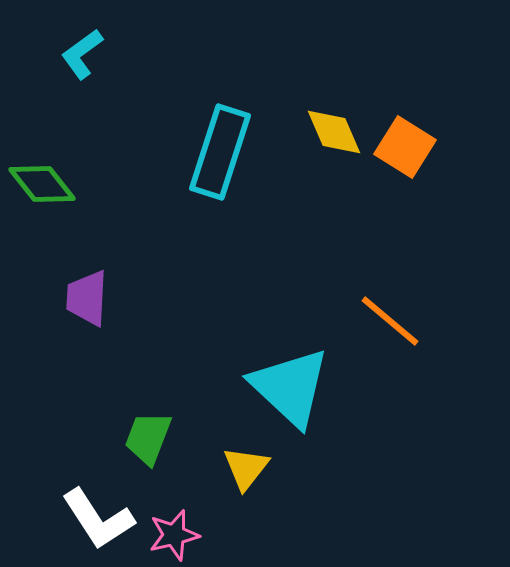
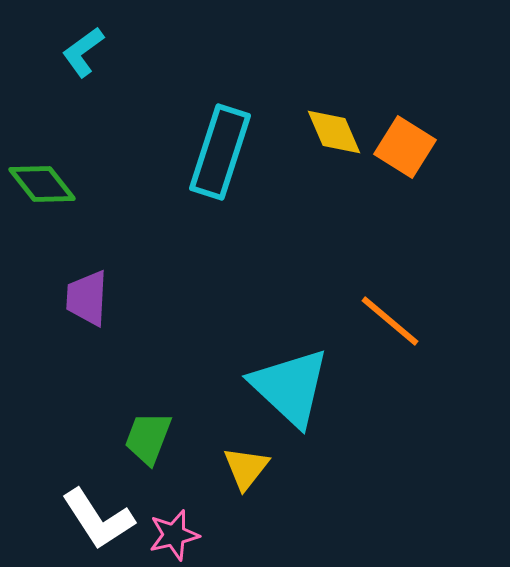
cyan L-shape: moved 1 px right, 2 px up
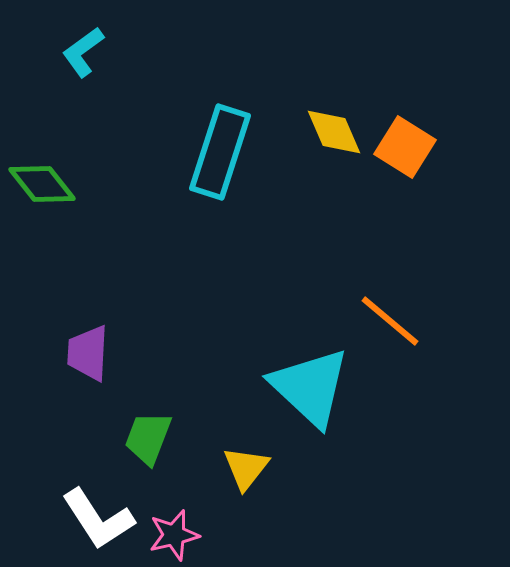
purple trapezoid: moved 1 px right, 55 px down
cyan triangle: moved 20 px right
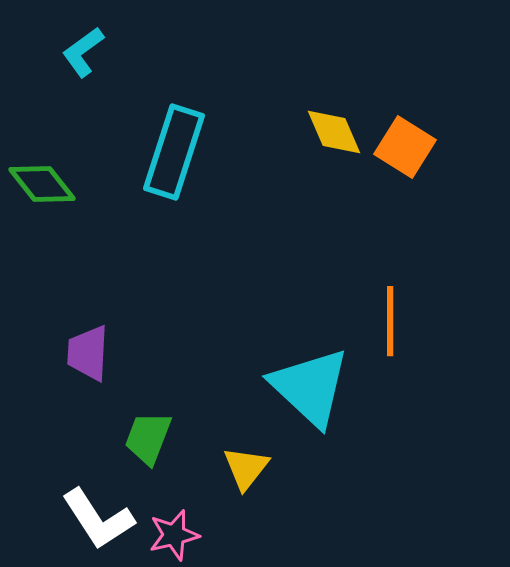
cyan rectangle: moved 46 px left
orange line: rotated 50 degrees clockwise
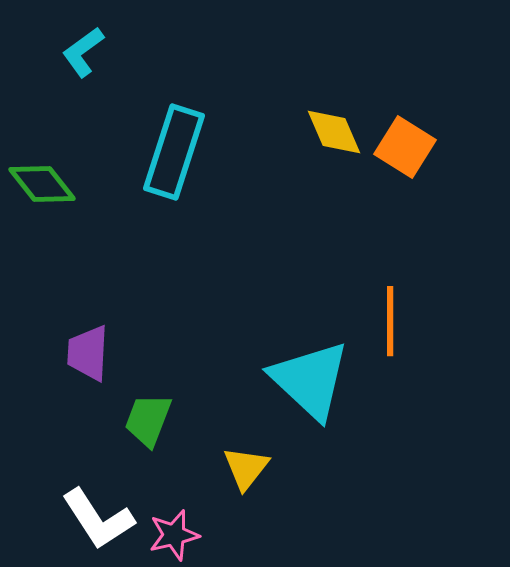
cyan triangle: moved 7 px up
green trapezoid: moved 18 px up
